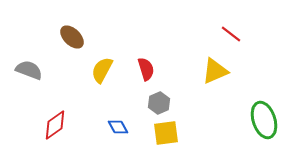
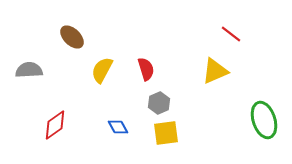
gray semicircle: rotated 24 degrees counterclockwise
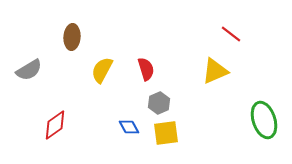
brown ellipse: rotated 50 degrees clockwise
gray semicircle: rotated 152 degrees clockwise
blue diamond: moved 11 px right
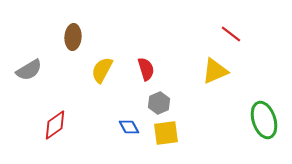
brown ellipse: moved 1 px right
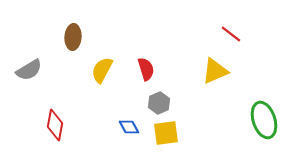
red diamond: rotated 44 degrees counterclockwise
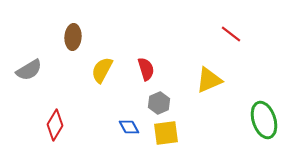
yellow triangle: moved 6 px left, 9 px down
red diamond: rotated 20 degrees clockwise
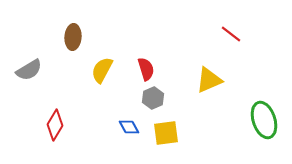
gray hexagon: moved 6 px left, 5 px up
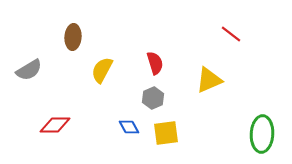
red semicircle: moved 9 px right, 6 px up
green ellipse: moved 2 px left, 14 px down; rotated 21 degrees clockwise
red diamond: rotated 60 degrees clockwise
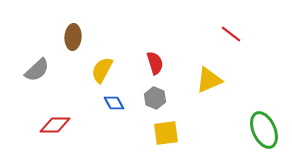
gray semicircle: moved 8 px right; rotated 12 degrees counterclockwise
gray hexagon: moved 2 px right; rotated 15 degrees counterclockwise
blue diamond: moved 15 px left, 24 px up
green ellipse: moved 2 px right, 4 px up; rotated 27 degrees counterclockwise
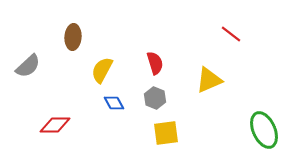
gray semicircle: moved 9 px left, 4 px up
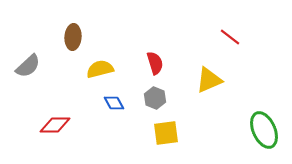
red line: moved 1 px left, 3 px down
yellow semicircle: moved 2 px left, 1 px up; rotated 48 degrees clockwise
